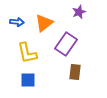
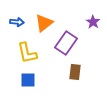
purple star: moved 14 px right, 10 px down; rotated 16 degrees counterclockwise
purple rectangle: moved 1 px up
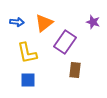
purple star: rotated 16 degrees counterclockwise
purple rectangle: moved 1 px left, 1 px up
brown rectangle: moved 2 px up
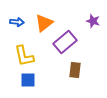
purple star: moved 1 px up
purple rectangle: rotated 15 degrees clockwise
yellow L-shape: moved 3 px left, 3 px down
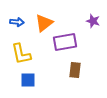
purple rectangle: rotated 30 degrees clockwise
yellow L-shape: moved 3 px left, 2 px up
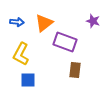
purple rectangle: rotated 30 degrees clockwise
yellow L-shape: rotated 40 degrees clockwise
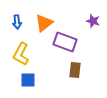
blue arrow: rotated 80 degrees clockwise
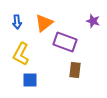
blue square: moved 2 px right
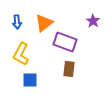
purple star: rotated 16 degrees clockwise
brown rectangle: moved 6 px left, 1 px up
